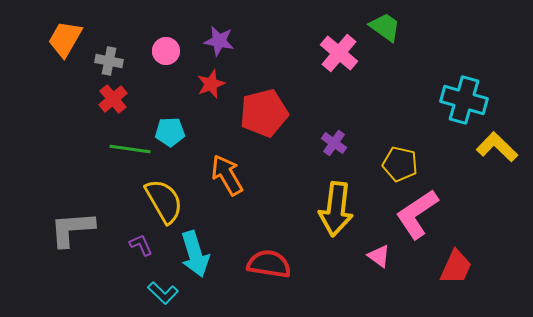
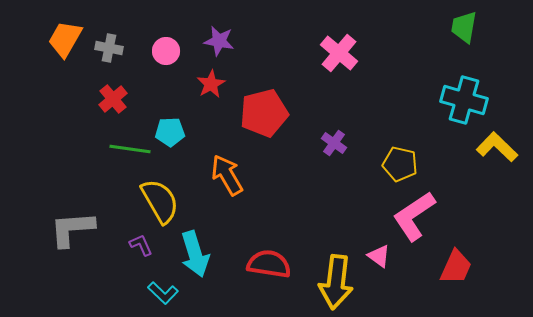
green trapezoid: moved 79 px right; rotated 116 degrees counterclockwise
gray cross: moved 13 px up
red star: rotated 8 degrees counterclockwise
yellow semicircle: moved 4 px left
yellow arrow: moved 73 px down
pink L-shape: moved 3 px left, 2 px down
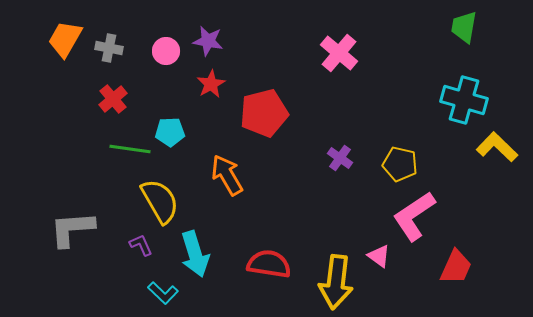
purple star: moved 11 px left
purple cross: moved 6 px right, 15 px down
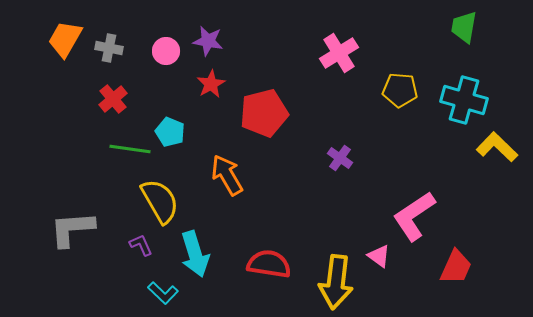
pink cross: rotated 18 degrees clockwise
cyan pentagon: rotated 24 degrees clockwise
yellow pentagon: moved 74 px up; rotated 8 degrees counterclockwise
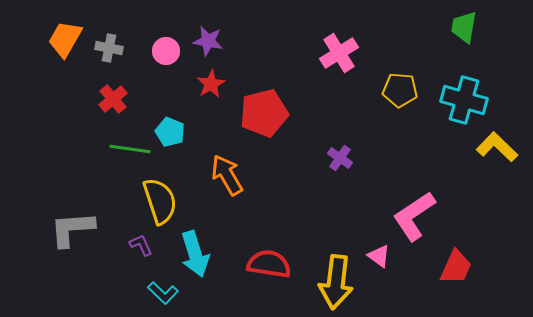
yellow semicircle: rotated 12 degrees clockwise
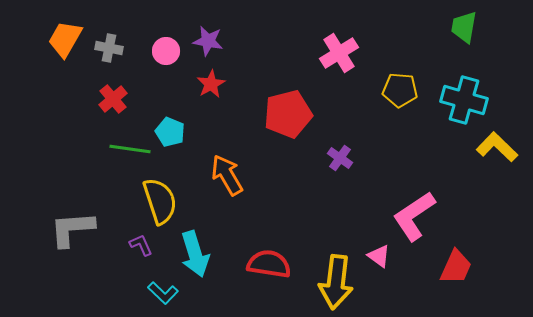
red pentagon: moved 24 px right, 1 px down
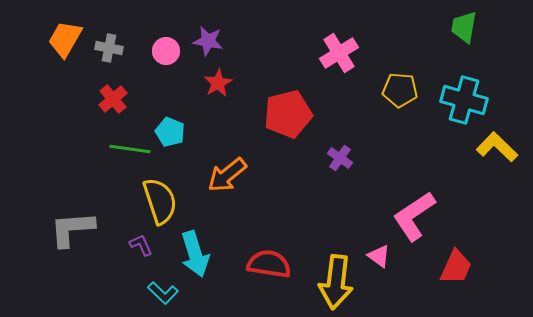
red star: moved 7 px right, 1 px up
orange arrow: rotated 99 degrees counterclockwise
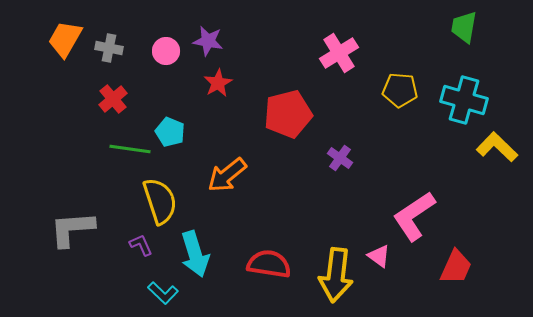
yellow arrow: moved 7 px up
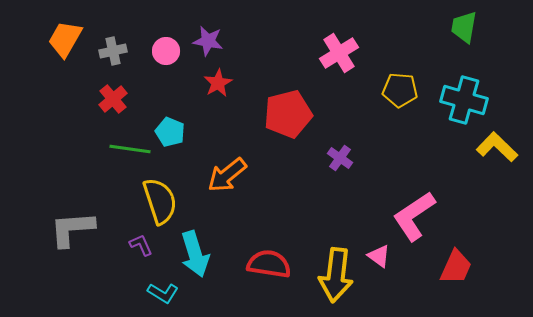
gray cross: moved 4 px right, 3 px down; rotated 24 degrees counterclockwise
cyan L-shape: rotated 12 degrees counterclockwise
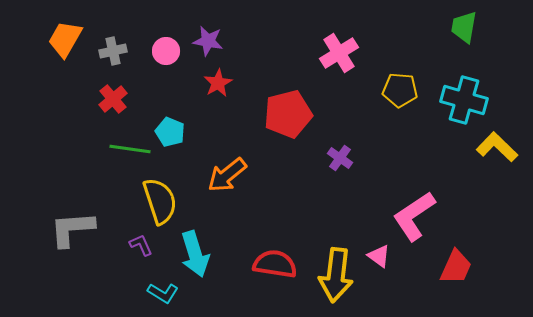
red semicircle: moved 6 px right
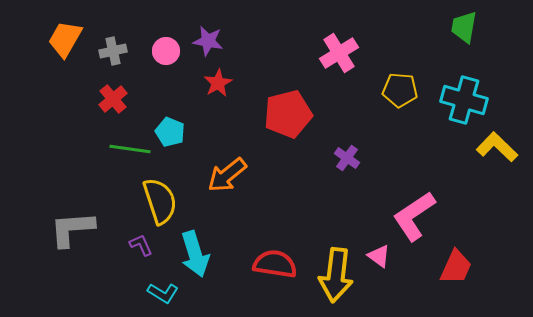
purple cross: moved 7 px right
